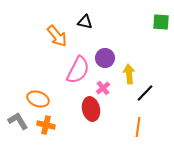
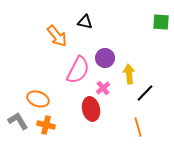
orange line: rotated 24 degrees counterclockwise
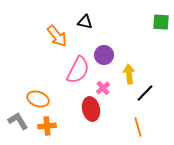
purple circle: moved 1 px left, 3 px up
orange cross: moved 1 px right, 1 px down; rotated 18 degrees counterclockwise
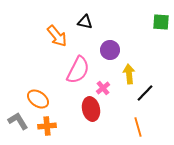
purple circle: moved 6 px right, 5 px up
orange ellipse: rotated 15 degrees clockwise
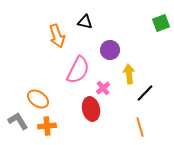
green square: moved 1 px down; rotated 24 degrees counterclockwise
orange arrow: rotated 20 degrees clockwise
orange line: moved 2 px right
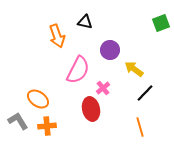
yellow arrow: moved 5 px right, 5 px up; rotated 48 degrees counterclockwise
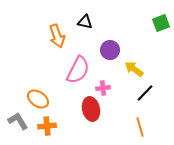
pink cross: rotated 32 degrees clockwise
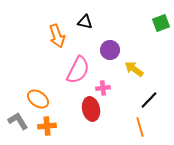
black line: moved 4 px right, 7 px down
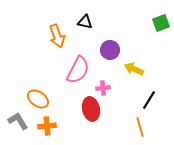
yellow arrow: rotated 12 degrees counterclockwise
black line: rotated 12 degrees counterclockwise
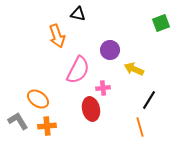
black triangle: moved 7 px left, 8 px up
